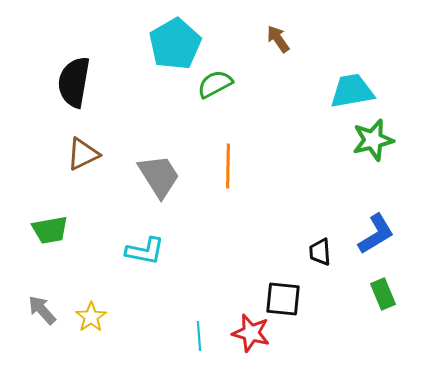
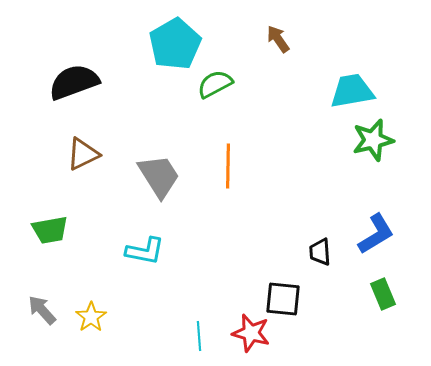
black semicircle: rotated 60 degrees clockwise
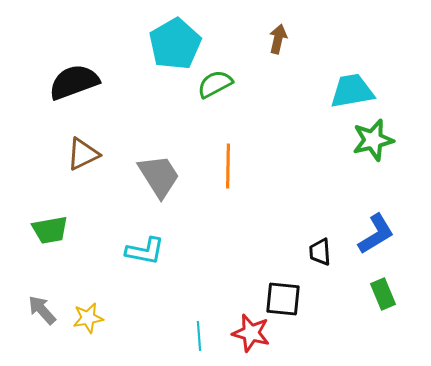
brown arrow: rotated 48 degrees clockwise
yellow star: moved 3 px left, 1 px down; rotated 24 degrees clockwise
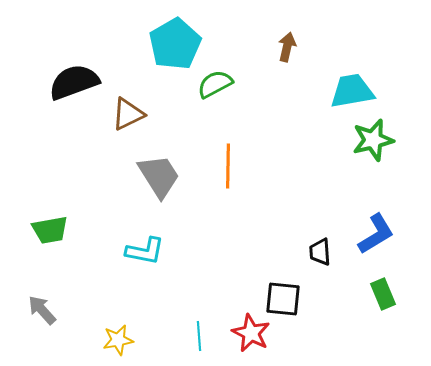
brown arrow: moved 9 px right, 8 px down
brown triangle: moved 45 px right, 40 px up
yellow star: moved 30 px right, 22 px down
red star: rotated 12 degrees clockwise
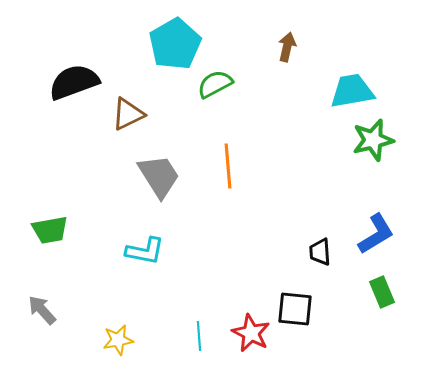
orange line: rotated 6 degrees counterclockwise
green rectangle: moved 1 px left, 2 px up
black square: moved 12 px right, 10 px down
